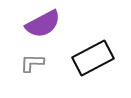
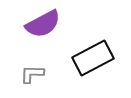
gray L-shape: moved 11 px down
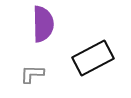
purple semicircle: rotated 63 degrees counterclockwise
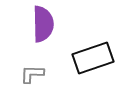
black rectangle: rotated 9 degrees clockwise
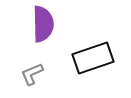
gray L-shape: rotated 25 degrees counterclockwise
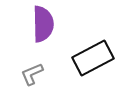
black rectangle: rotated 9 degrees counterclockwise
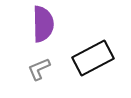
gray L-shape: moved 7 px right, 5 px up
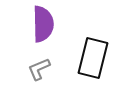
black rectangle: rotated 48 degrees counterclockwise
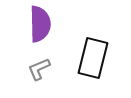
purple semicircle: moved 3 px left
